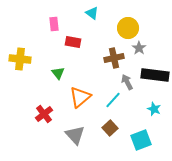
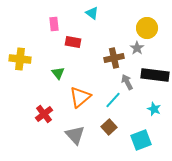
yellow circle: moved 19 px right
gray star: moved 2 px left
brown square: moved 1 px left, 1 px up
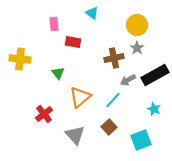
yellow circle: moved 10 px left, 3 px up
black rectangle: rotated 36 degrees counterclockwise
gray arrow: moved 1 px right, 2 px up; rotated 91 degrees counterclockwise
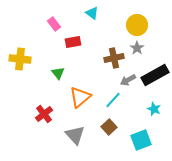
pink rectangle: rotated 32 degrees counterclockwise
red rectangle: rotated 21 degrees counterclockwise
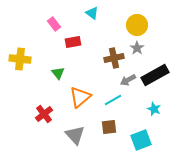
cyan line: rotated 18 degrees clockwise
brown square: rotated 35 degrees clockwise
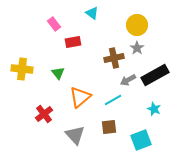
yellow cross: moved 2 px right, 10 px down
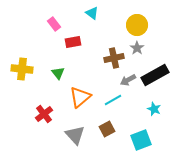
brown square: moved 2 px left, 2 px down; rotated 21 degrees counterclockwise
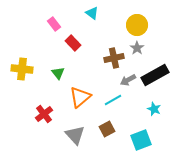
red rectangle: moved 1 px down; rotated 56 degrees clockwise
